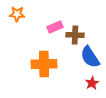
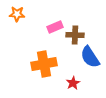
orange cross: rotated 10 degrees counterclockwise
red star: moved 19 px left
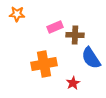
blue semicircle: moved 1 px right, 1 px down
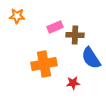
orange star: moved 2 px down
red star: rotated 24 degrees clockwise
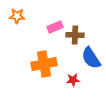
red star: moved 3 px up
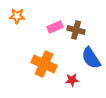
brown cross: moved 1 px right, 5 px up; rotated 12 degrees clockwise
orange cross: rotated 35 degrees clockwise
red star: moved 1 px left
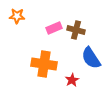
pink rectangle: moved 1 px left, 1 px down
orange cross: rotated 15 degrees counterclockwise
red star: rotated 24 degrees counterclockwise
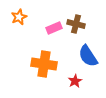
orange star: moved 2 px right, 1 px down; rotated 28 degrees counterclockwise
brown cross: moved 6 px up
blue semicircle: moved 3 px left, 2 px up
red star: moved 3 px right, 1 px down
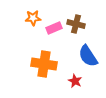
orange star: moved 14 px right, 1 px down; rotated 21 degrees clockwise
red star: rotated 16 degrees counterclockwise
